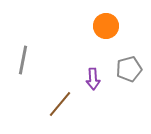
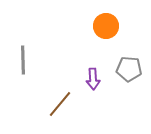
gray line: rotated 12 degrees counterclockwise
gray pentagon: rotated 20 degrees clockwise
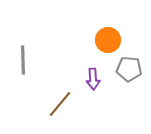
orange circle: moved 2 px right, 14 px down
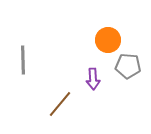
gray pentagon: moved 1 px left, 3 px up
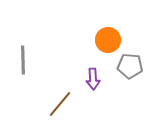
gray pentagon: moved 2 px right
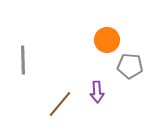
orange circle: moved 1 px left
purple arrow: moved 4 px right, 13 px down
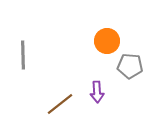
orange circle: moved 1 px down
gray line: moved 5 px up
brown line: rotated 12 degrees clockwise
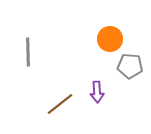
orange circle: moved 3 px right, 2 px up
gray line: moved 5 px right, 3 px up
